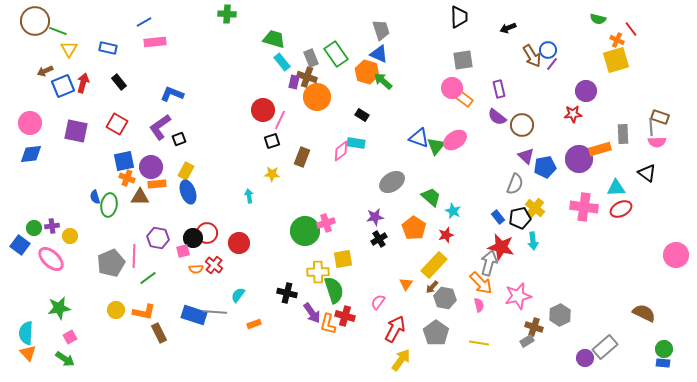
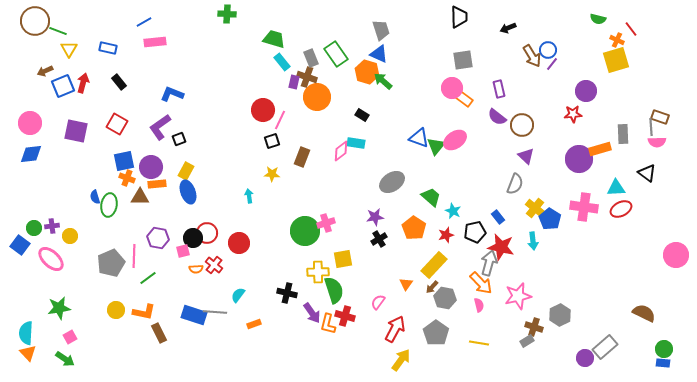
blue pentagon at (545, 167): moved 5 px right, 52 px down; rotated 30 degrees counterclockwise
black pentagon at (520, 218): moved 45 px left, 14 px down
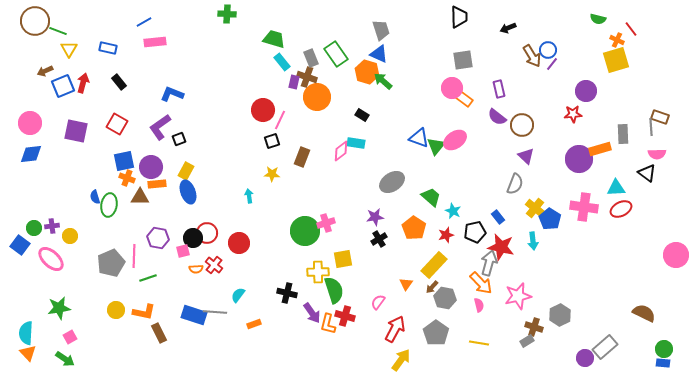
pink semicircle at (657, 142): moved 12 px down
green line at (148, 278): rotated 18 degrees clockwise
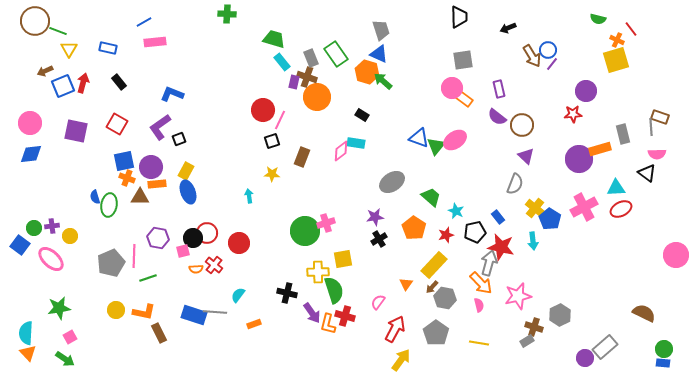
gray rectangle at (623, 134): rotated 12 degrees counterclockwise
pink cross at (584, 207): rotated 36 degrees counterclockwise
cyan star at (453, 211): moved 3 px right
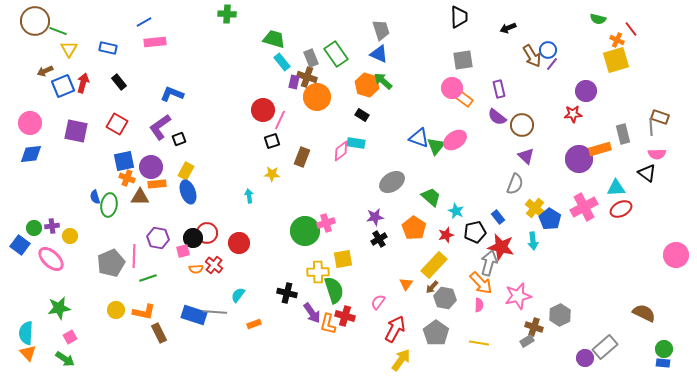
orange hexagon at (367, 72): moved 13 px down
pink semicircle at (479, 305): rotated 16 degrees clockwise
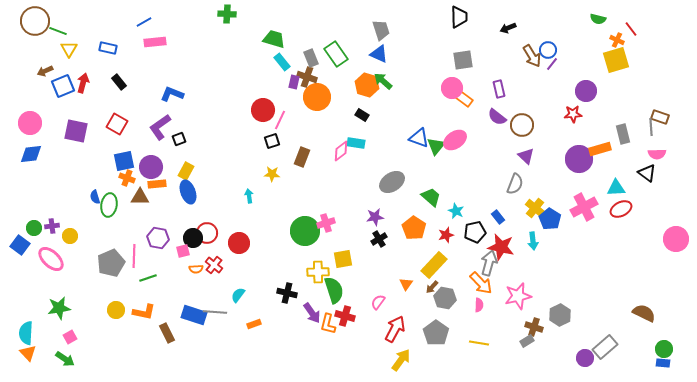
pink circle at (676, 255): moved 16 px up
brown rectangle at (159, 333): moved 8 px right
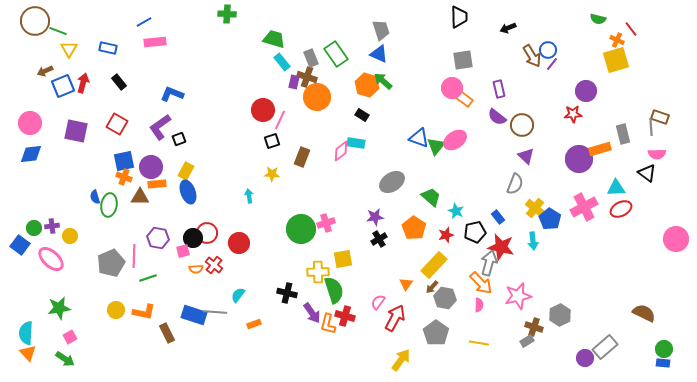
orange cross at (127, 178): moved 3 px left, 1 px up
green circle at (305, 231): moved 4 px left, 2 px up
red arrow at (395, 329): moved 11 px up
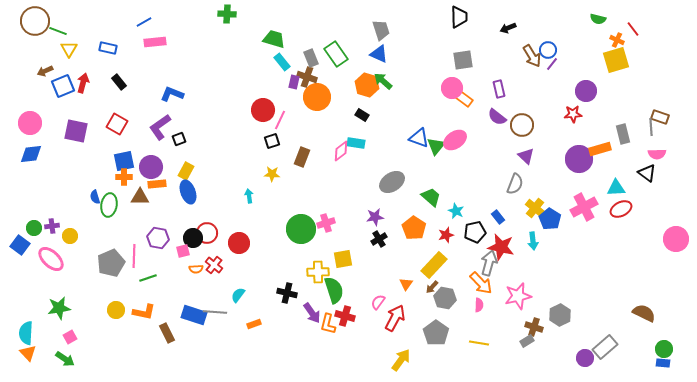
red line at (631, 29): moved 2 px right
orange cross at (124, 177): rotated 21 degrees counterclockwise
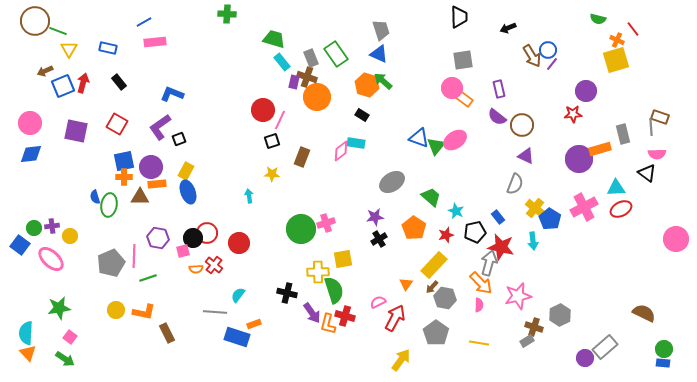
purple triangle at (526, 156): rotated 18 degrees counterclockwise
pink semicircle at (378, 302): rotated 28 degrees clockwise
blue rectangle at (194, 315): moved 43 px right, 22 px down
pink square at (70, 337): rotated 24 degrees counterclockwise
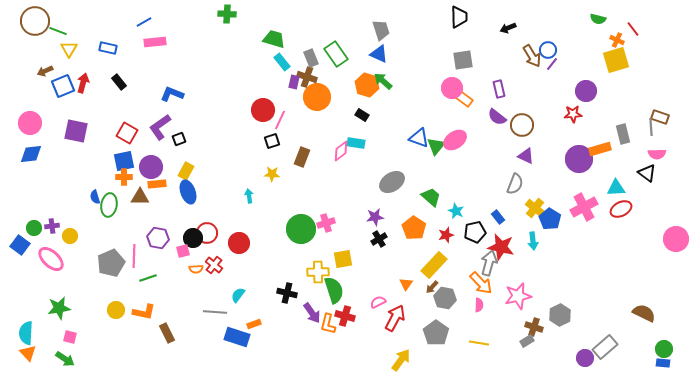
red square at (117, 124): moved 10 px right, 9 px down
pink square at (70, 337): rotated 24 degrees counterclockwise
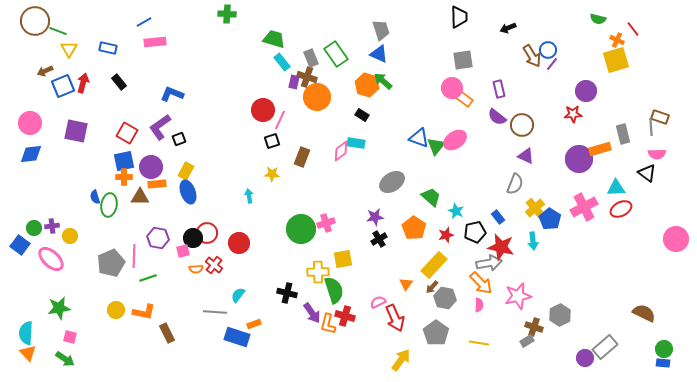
yellow cross at (535, 208): rotated 12 degrees clockwise
gray arrow at (489, 263): rotated 65 degrees clockwise
red arrow at (395, 318): rotated 128 degrees clockwise
